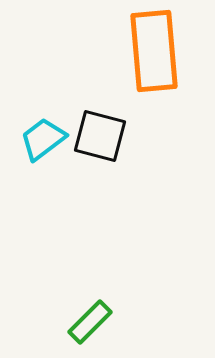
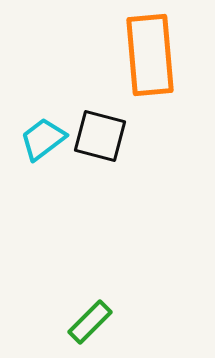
orange rectangle: moved 4 px left, 4 px down
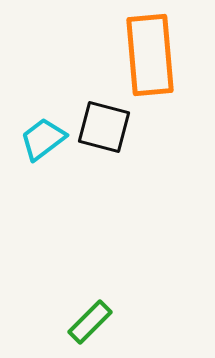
black square: moved 4 px right, 9 px up
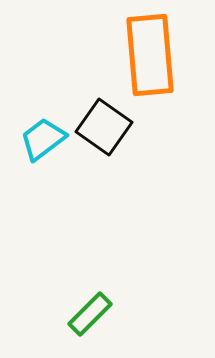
black square: rotated 20 degrees clockwise
green rectangle: moved 8 px up
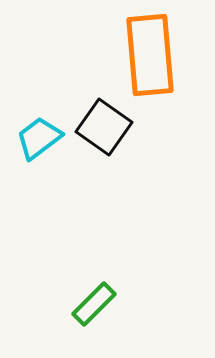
cyan trapezoid: moved 4 px left, 1 px up
green rectangle: moved 4 px right, 10 px up
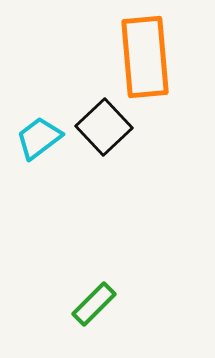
orange rectangle: moved 5 px left, 2 px down
black square: rotated 12 degrees clockwise
